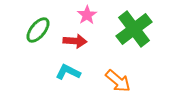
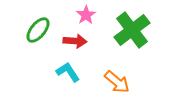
pink star: moved 1 px left
green cross: moved 2 px left, 1 px down
cyan L-shape: rotated 30 degrees clockwise
orange arrow: moved 1 px left, 1 px down
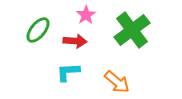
cyan L-shape: rotated 60 degrees counterclockwise
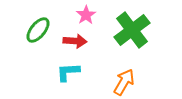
orange arrow: moved 7 px right; rotated 100 degrees counterclockwise
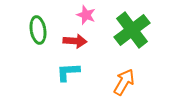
pink star: rotated 18 degrees counterclockwise
green ellipse: rotated 48 degrees counterclockwise
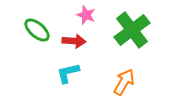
green ellipse: moved 1 px left; rotated 40 degrees counterclockwise
red arrow: moved 1 px left
cyan L-shape: moved 1 px down; rotated 10 degrees counterclockwise
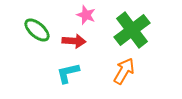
orange arrow: moved 11 px up
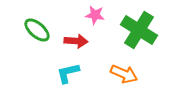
pink star: moved 9 px right; rotated 12 degrees counterclockwise
green cross: moved 7 px right; rotated 21 degrees counterclockwise
red arrow: moved 2 px right
orange arrow: moved 3 px down; rotated 84 degrees clockwise
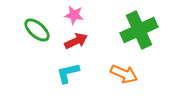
pink star: moved 21 px left
green cross: rotated 33 degrees clockwise
red arrow: rotated 30 degrees counterclockwise
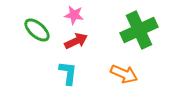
cyan L-shape: rotated 110 degrees clockwise
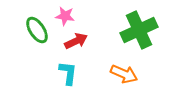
pink star: moved 9 px left, 1 px down
green ellipse: rotated 16 degrees clockwise
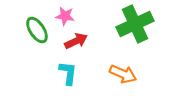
green cross: moved 4 px left, 6 px up
orange arrow: moved 1 px left
